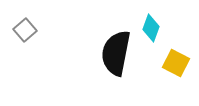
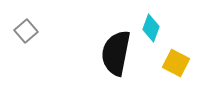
gray square: moved 1 px right, 1 px down
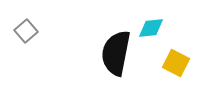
cyan diamond: rotated 64 degrees clockwise
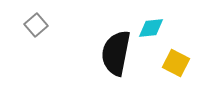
gray square: moved 10 px right, 6 px up
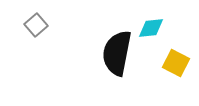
black semicircle: moved 1 px right
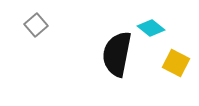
cyan diamond: rotated 44 degrees clockwise
black semicircle: moved 1 px down
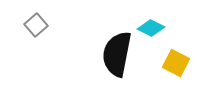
cyan diamond: rotated 12 degrees counterclockwise
